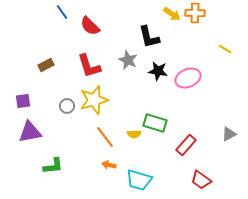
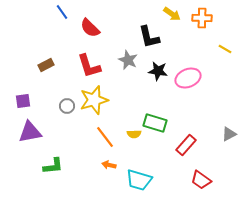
orange cross: moved 7 px right, 5 px down
red semicircle: moved 2 px down
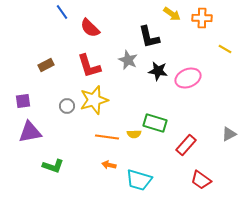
orange line: moved 2 px right; rotated 45 degrees counterclockwise
green L-shape: rotated 25 degrees clockwise
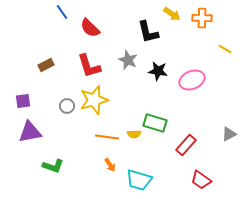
black L-shape: moved 1 px left, 5 px up
pink ellipse: moved 4 px right, 2 px down
orange arrow: moved 1 px right; rotated 136 degrees counterclockwise
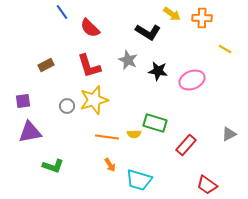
black L-shape: rotated 45 degrees counterclockwise
red trapezoid: moved 6 px right, 5 px down
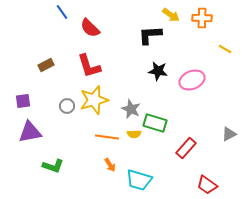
yellow arrow: moved 1 px left, 1 px down
black L-shape: moved 2 px right, 3 px down; rotated 145 degrees clockwise
gray star: moved 3 px right, 49 px down
red rectangle: moved 3 px down
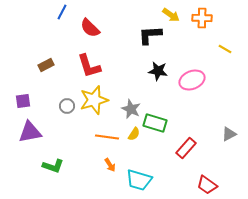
blue line: rotated 63 degrees clockwise
yellow semicircle: rotated 56 degrees counterclockwise
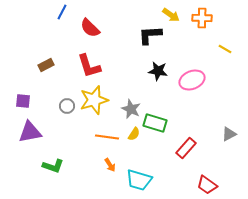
purple square: rotated 14 degrees clockwise
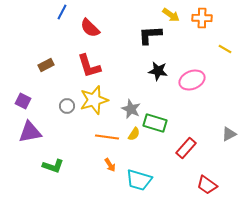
purple square: rotated 21 degrees clockwise
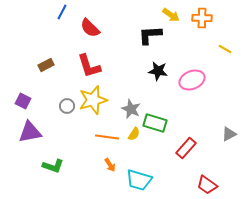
yellow star: moved 1 px left
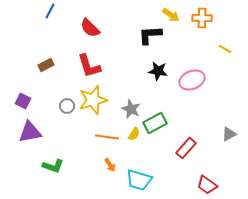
blue line: moved 12 px left, 1 px up
green rectangle: rotated 45 degrees counterclockwise
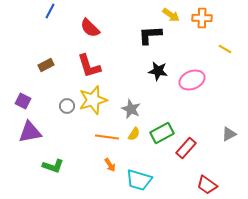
green rectangle: moved 7 px right, 10 px down
